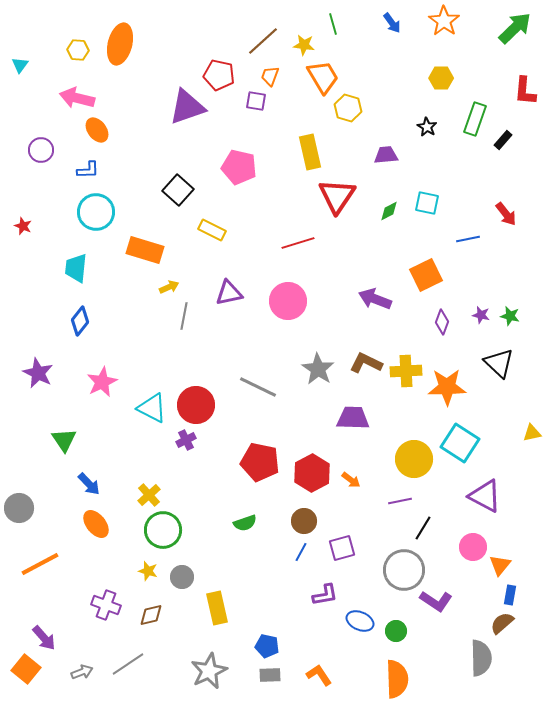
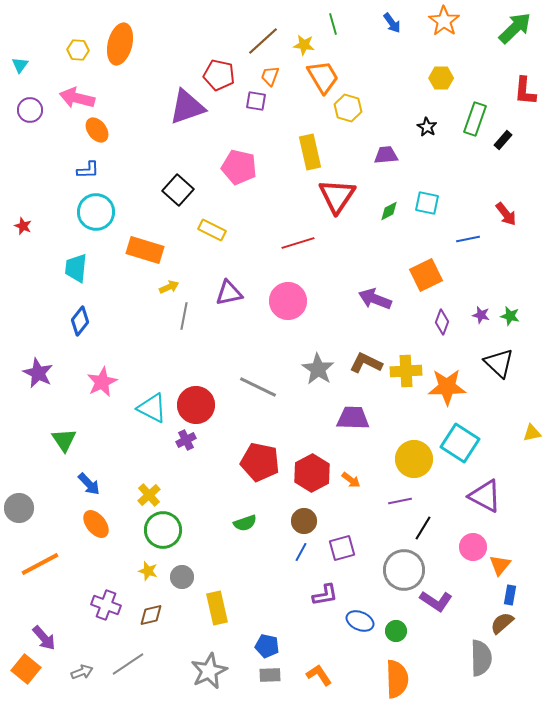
purple circle at (41, 150): moved 11 px left, 40 px up
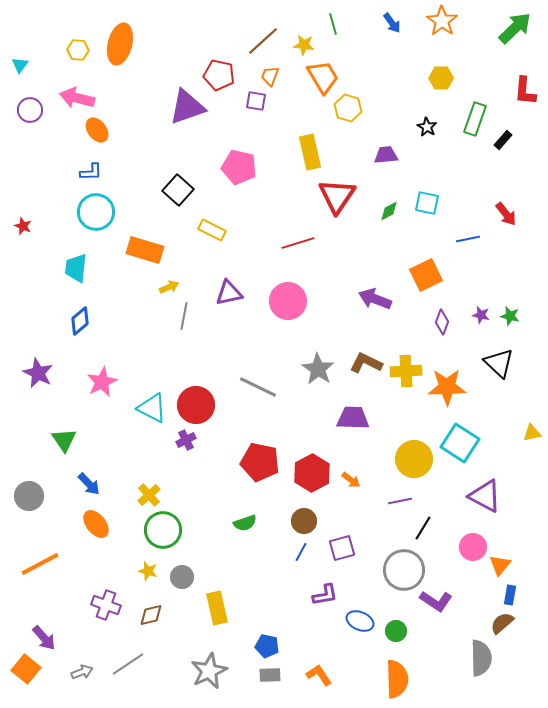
orange star at (444, 21): moved 2 px left
blue L-shape at (88, 170): moved 3 px right, 2 px down
blue diamond at (80, 321): rotated 12 degrees clockwise
gray circle at (19, 508): moved 10 px right, 12 px up
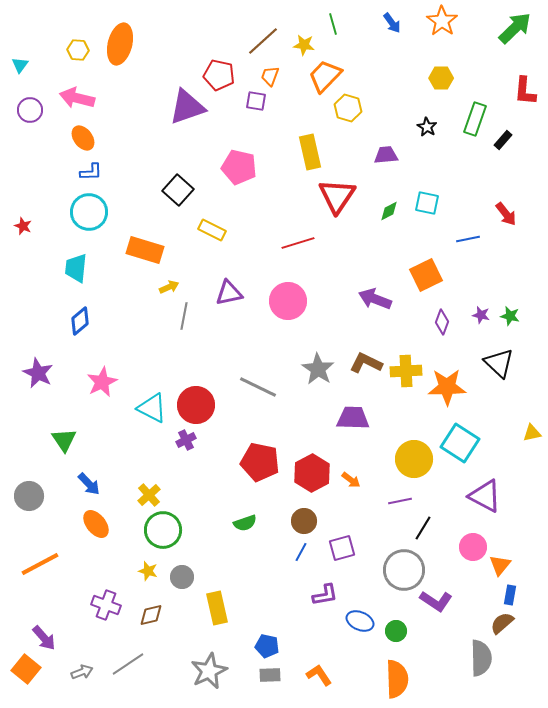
orange trapezoid at (323, 77): moved 2 px right, 1 px up; rotated 105 degrees counterclockwise
orange ellipse at (97, 130): moved 14 px left, 8 px down
cyan circle at (96, 212): moved 7 px left
